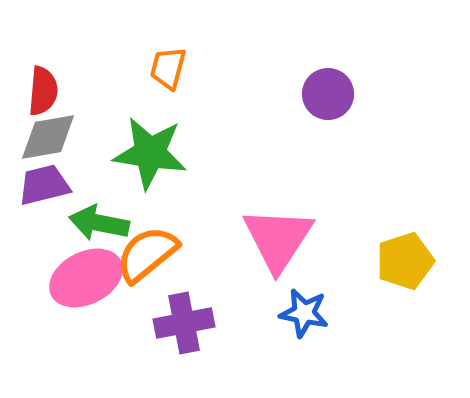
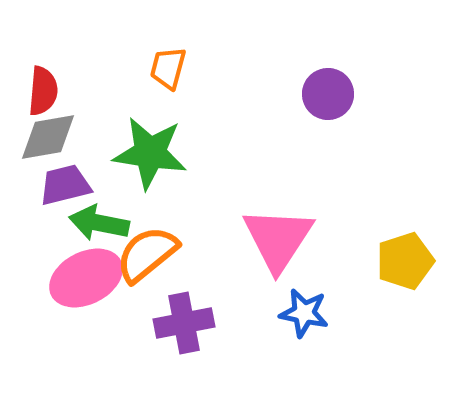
purple trapezoid: moved 21 px right
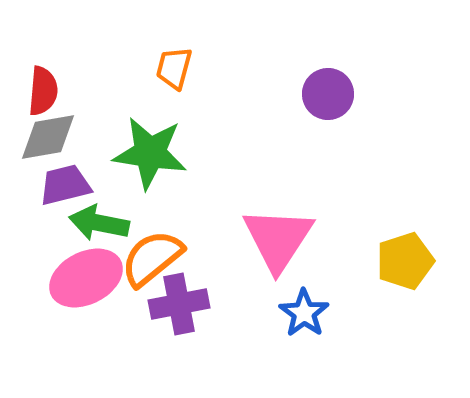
orange trapezoid: moved 6 px right
orange semicircle: moved 5 px right, 4 px down
blue star: rotated 24 degrees clockwise
purple cross: moved 5 px left, 19 px up
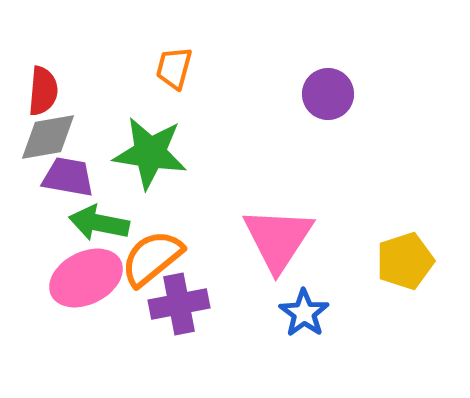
purple trapezoid: moved 3 px right, 8 px up; rotated 24 degrees clockwise
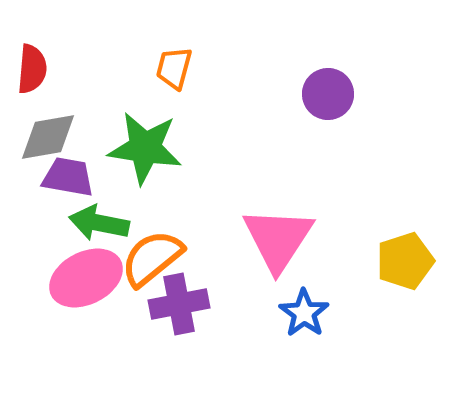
red semicircle: moved 11 px left, 22 px up
green star: moved 5 px left, 5 px up
